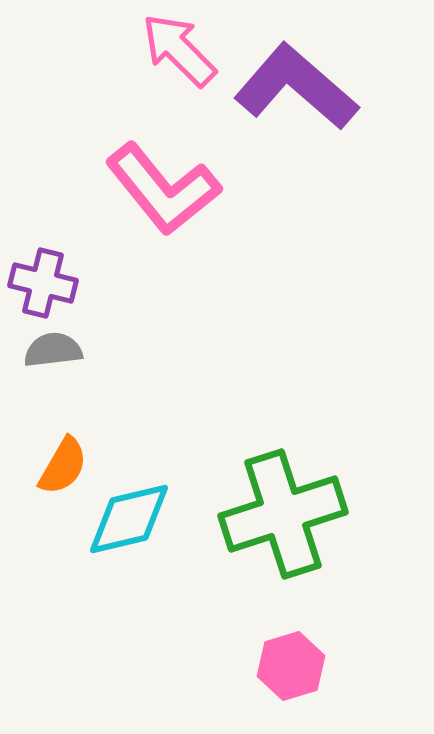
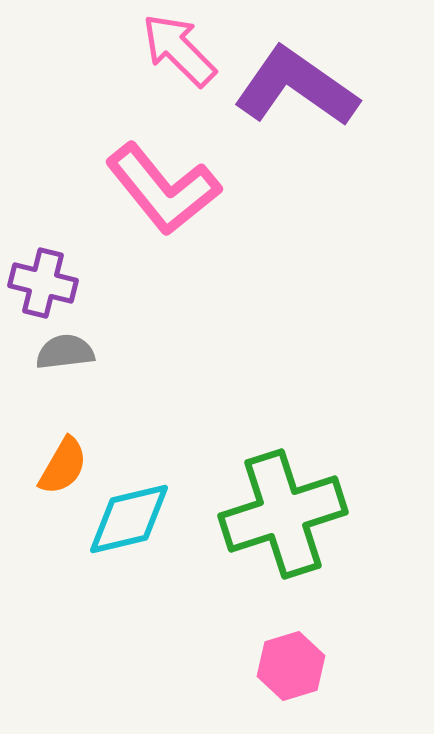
purple L-shape: rotated 6 degrees counterclockwise
gray semicircle: moved 12 px right, 2 px down
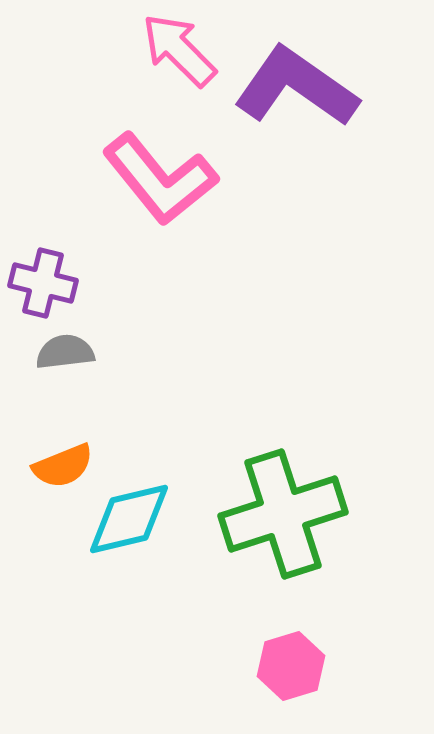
pink L-shape: moved 3 px left, 10 px up
orange semicircle: rotated 38 degrees clockwise
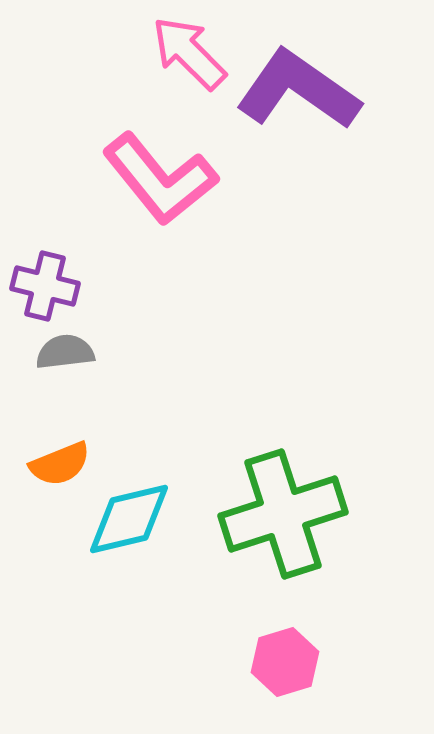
pink arrow: moved 10 px right, 3 px down
purple L-shape: moved 2 px right, 3 px down
purple cross: moved 2 px right, 3 px down
orange semicircle: moved 3 px left, 2 px up
pink hexagon: moved 6 px left, 4 px up
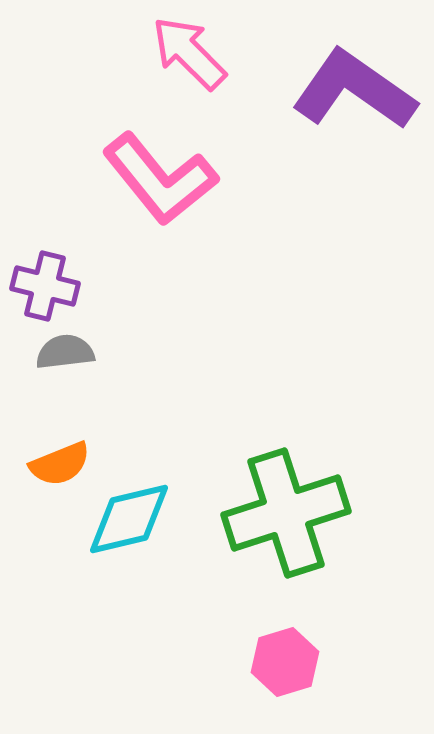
purple L-shape: moved 56 px right
green cross: moved 3 px right, 1 px up
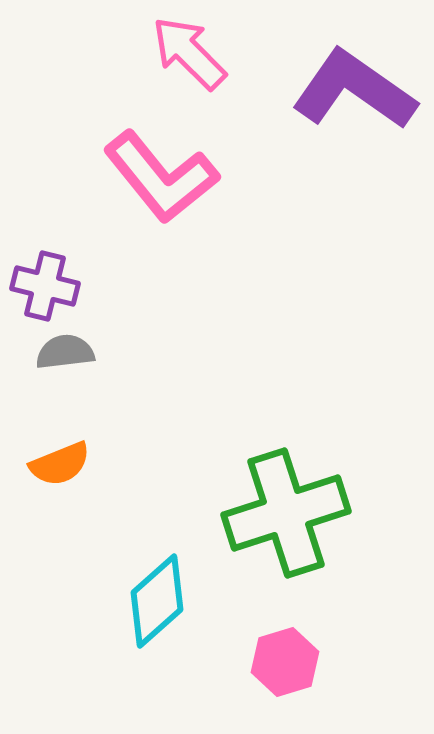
pink L-shape: moved 1 px right, 2 px up
cyan diamond: moved 28 px right, 82 px down; rotated 28 degrees counterclockwise
